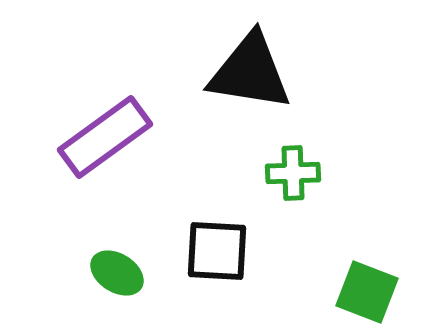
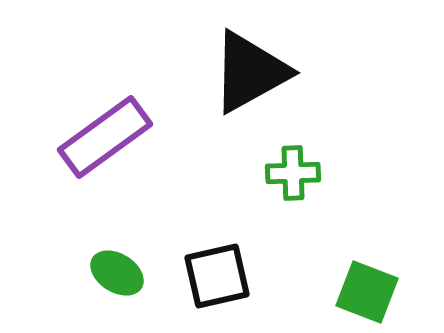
black triangle: rotated 38 degrees counterclockwise
black square: moved 25 px down; rotated 16 degrees counterclockwise
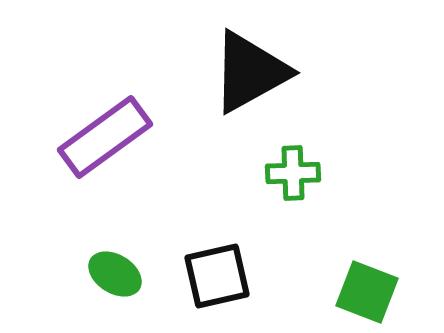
green ellipse: moved 2 px left, 1 px down
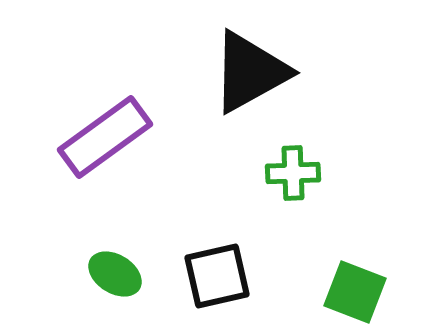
green square: moved 12 px left
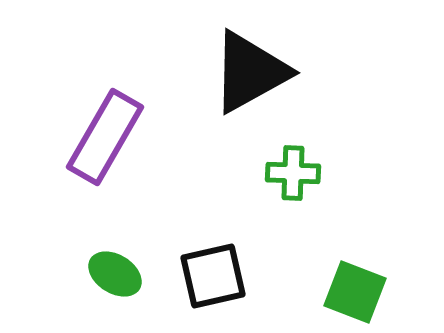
purple rectangle: rotated 24 degrees counterclockwise
green cross: rotated 4 degrees clockwise
black square: moved 4 px left
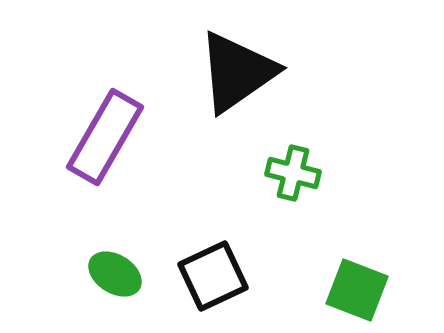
black triangle: moved 13 px left; rotated 6 degrees counterclockwise
green cross: rotated 12 degrees clockwise
black square: rotated 12 degrees counterclockwise
green square: moved 2 px right, 2 px up
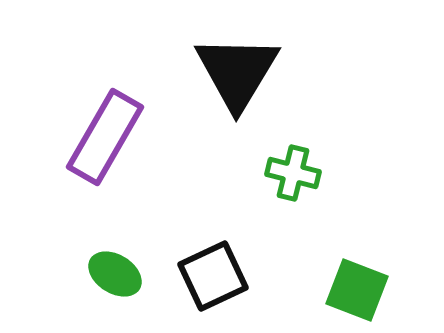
black triangle: rotated 24 degrees counterclockwise
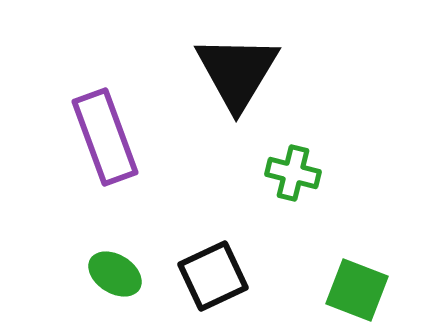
purple rectangle: rotated 50 degrees counterclockwise
